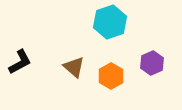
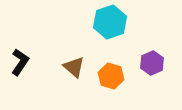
black L-shape: rotated 28 degrees counterclockwise
orange hexagon: rotated 15 degrees counterclockwise
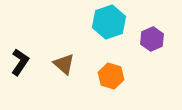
cyan hexagon: moved 1 px left
purple hexagon: moved 24 px up
brown triangle: moved 10 px left, 3 px up
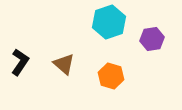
purple hexagon: rotated 15 degrees clockwise
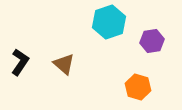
purple hexagon: moved 2 px down
orange hexagon: moved 27 px right, 11 px down
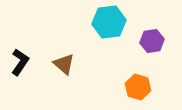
cyan hexagon: rotated 12 degrees clockwise
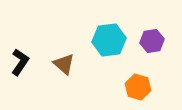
cyan hexagon: moved 18 px down
